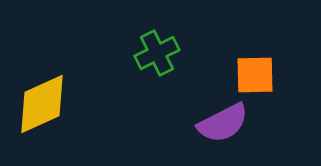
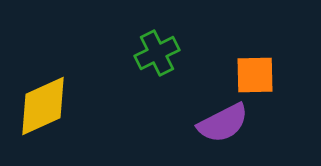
yellow diamond: moved 1 px right, 2 px down
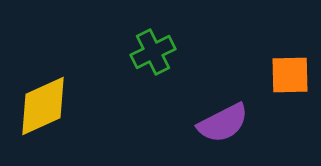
green cross: moved 4 px left, 1 px up
orange square: moved 35 px right
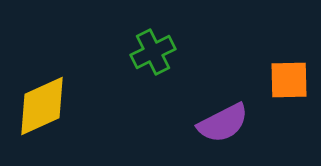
orange square: moved 1 px left, 5 px down
yellow diamond: moved 1 px left
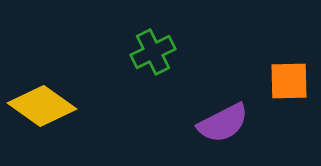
orange square: moved 1 px down
yellow diamond: rotated 60 degrees clockwise
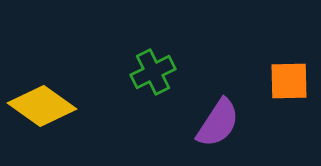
green cross: moved 20 px down
purple semicircle: moved 5 px left; rotated 30 degrees counterclockwise
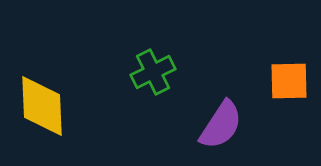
yellow diamond: rotated 52 degrees clockwise
purple semicircle: moved 3 px right, 2 px down
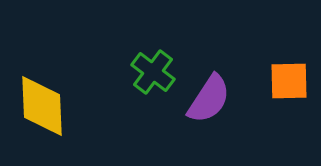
green cross: rotated 27 degrees counterclockwise
purple semicircle: moved 12 px left, 26 px up
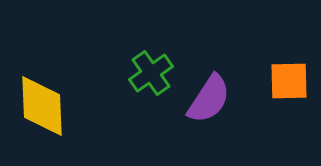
green cross: moved 2 px left, 1 px down; rotated 18 degrees clockwise
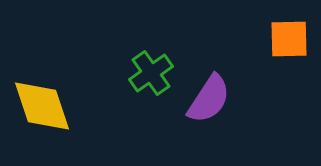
orange square: moved 42 px up
yellow diamond: rotated 16 degrees counterclockwise
